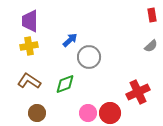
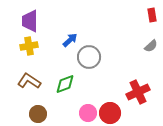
brown circle: moved 1 px right, 1 px down
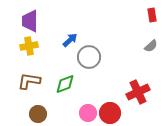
brown L-shape: rotated 25 degrees counterclockwise
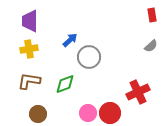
yellow cross: moved 3 px down
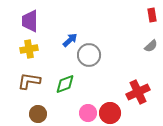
gray circle: moved 2 px up
